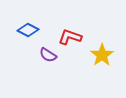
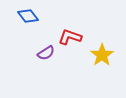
blue diamond: moved 14 px up; rotated 25 degrees clockwise
purple semicircle: moved 2 px left, 2 px up; rotated 66 degrees counterclockwise
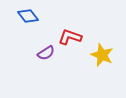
yellow star: rotated 15 degrees counterclockwise
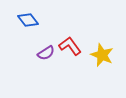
blue diamond: moved 4 px down
red L-shape: moved 9 px down; rotated 35 degrees clockwise
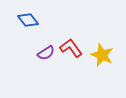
red L-shape: moved 1 px right, 2 px down
